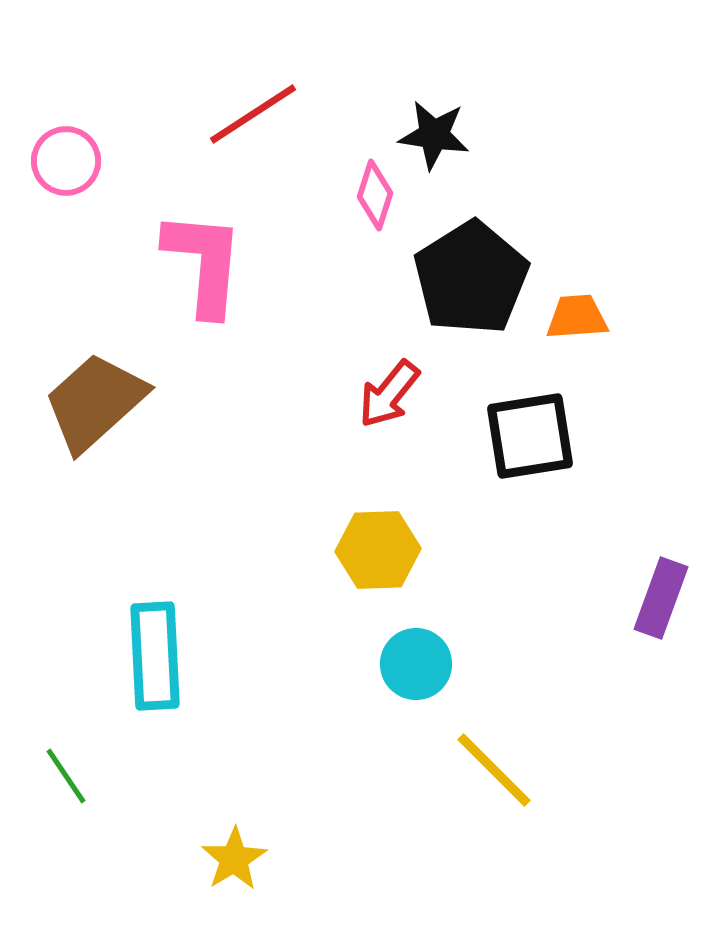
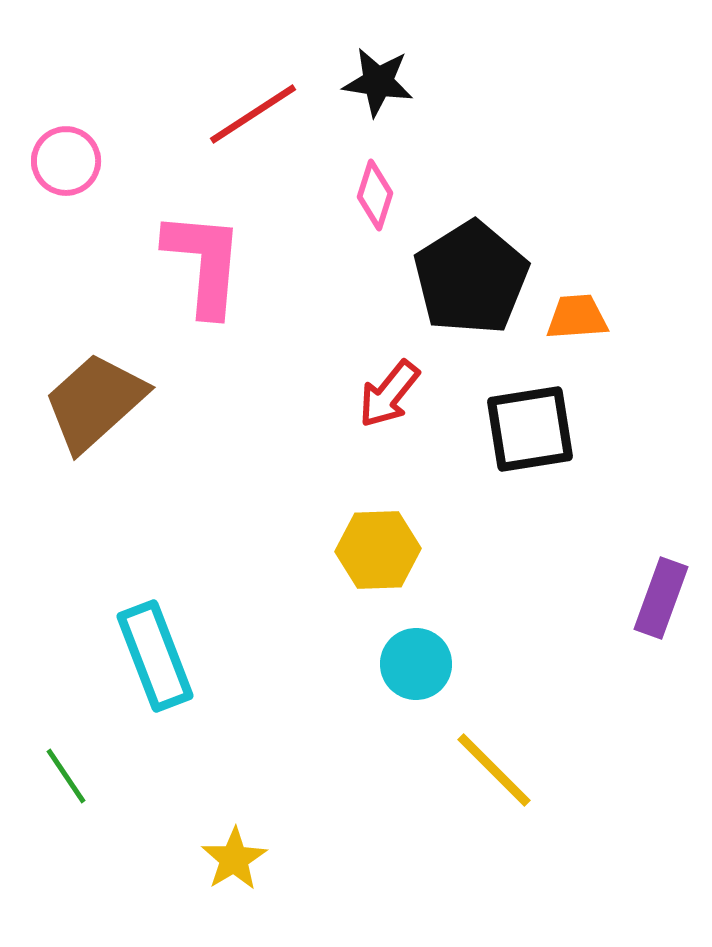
black star: moved 56 px left, 53 px up
black square: moved 7 px up
cyan rectangle: rotated 18 degrees counterclockwise
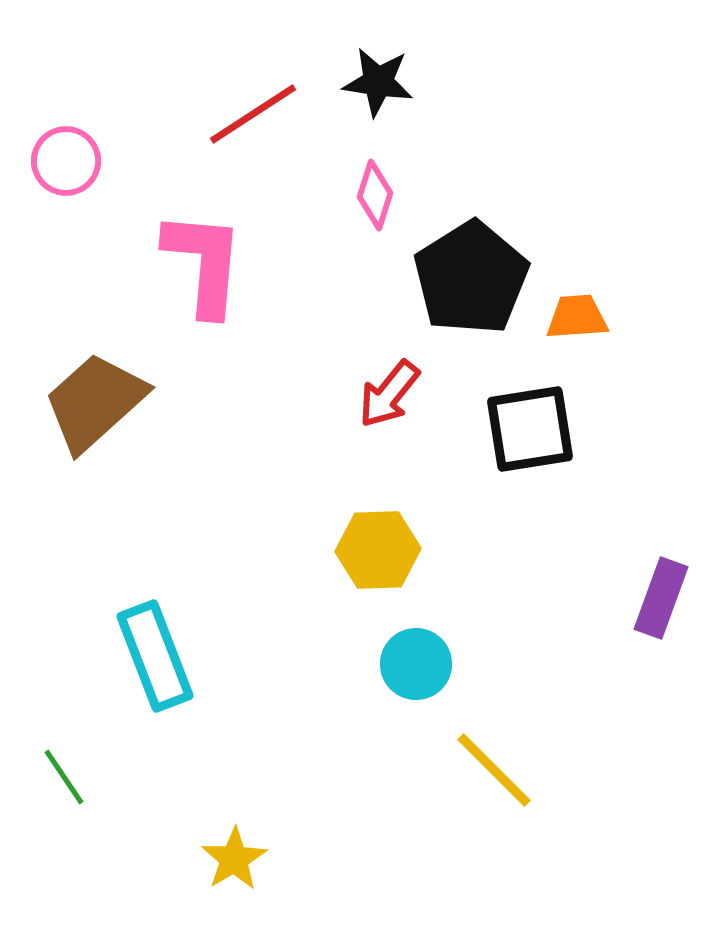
green line: moved 2 px left, 1 px down
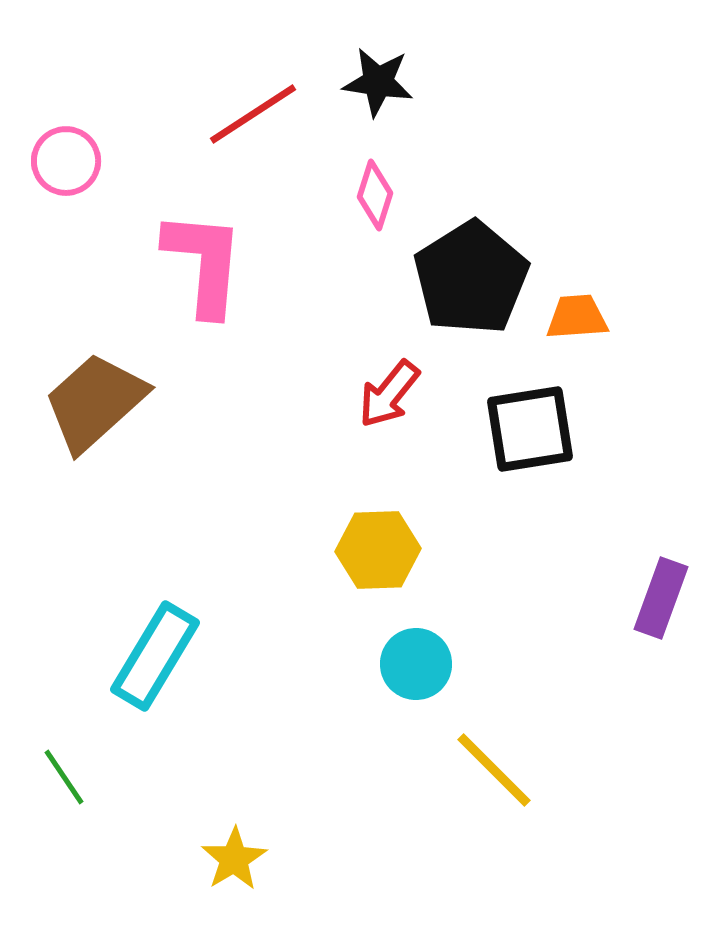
cyan rectangle: rotated 52 degrees clockwise
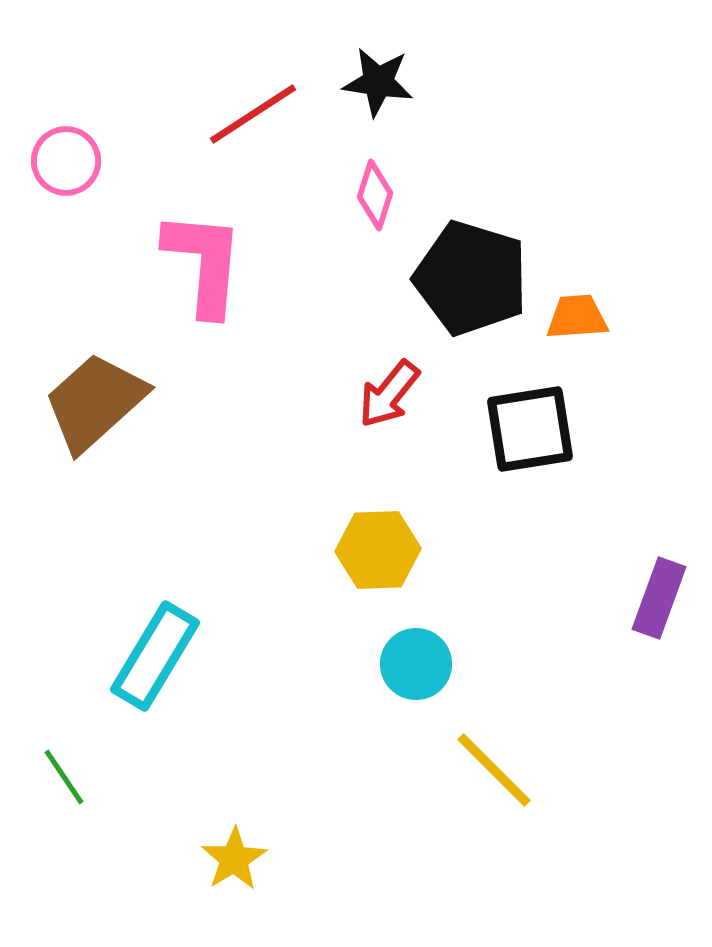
black pentagon: rotated 23 degrees counterclockwise
purple rectangle: moved 2 px left
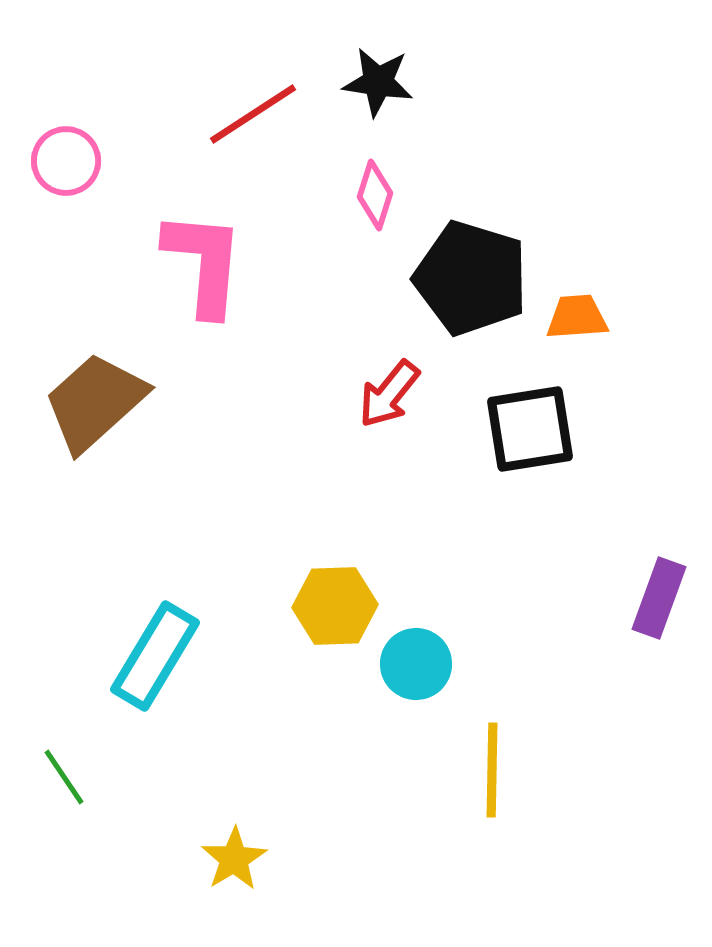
yellow hexagon: moved 43 px left, 56 px down
yellow line: moved 2 px left; rotated 46 degrees clockwise
